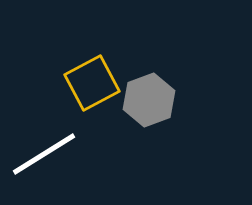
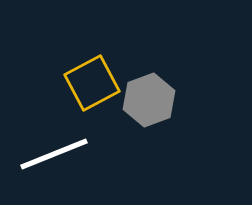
white line: moved 10 px right; rotated 10 degrees clockwise
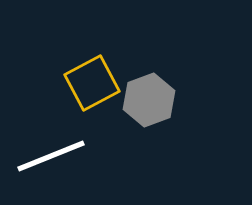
white line: moved 3 px left, 2 px down
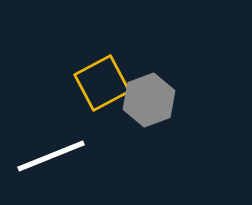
yellow square: moved 10 px right
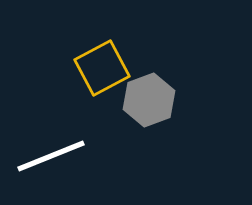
yellow square: moved 15 px up
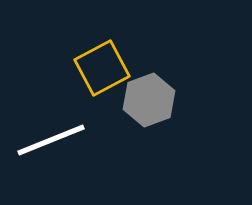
white line: moved 16 px up
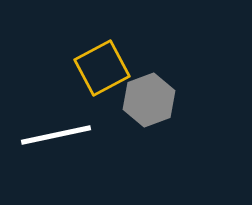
white line: moved 5 px right, 5 px up; rotated 10 degrees clockwise
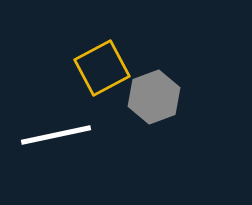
gray hexagon: moved 5 px right, 3 px up
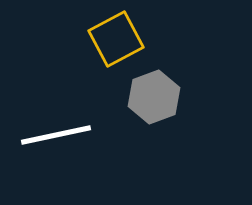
yellow square: moved 14 px right, 29 px up
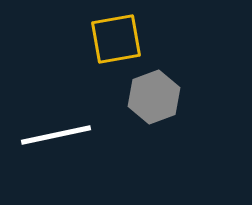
yellow square: rotated 18 degrees clockwise
